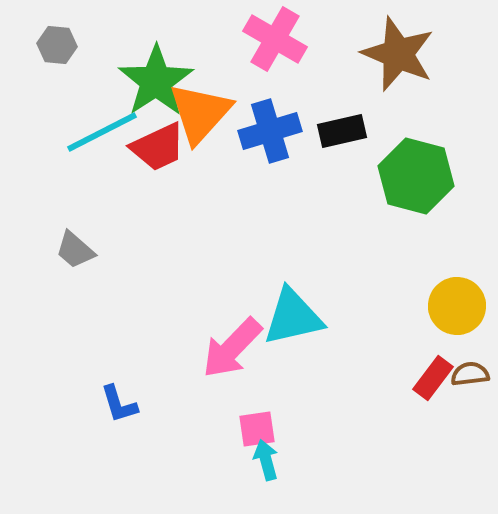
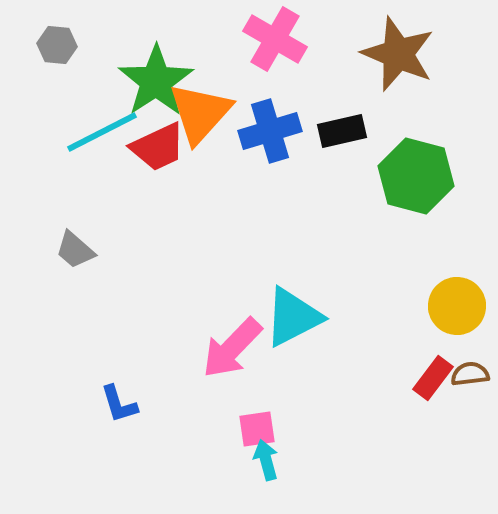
cyan triangle: rotated 14 degrees counterclockwise
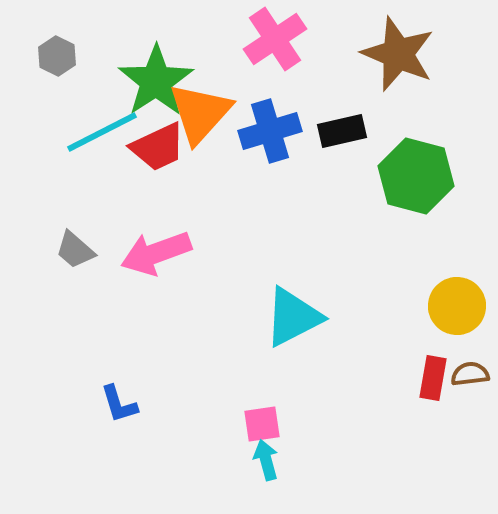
pink cross: rotated 26 degrees clockwise
gray hexagon: moved 11 px down; rotated 21 degrees clockwise
pink arrow: moved 76 px left, 95 px up; rotated 26 degrees clockwise
red rectangle: rotated 27 degrees counterclockwise
pink square: moved 5 px right, 5 px up
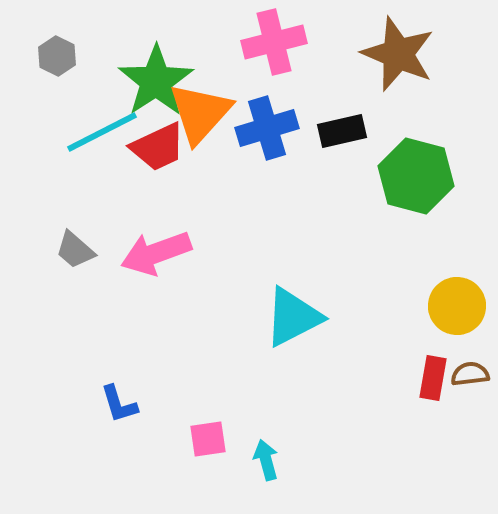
pink cross: moved 1 px left, 3 px down; rotated 20 degrees clockwise
blue cross: moved 3 px left, 3 px up
pink square: moved 54 px left, 15 px down
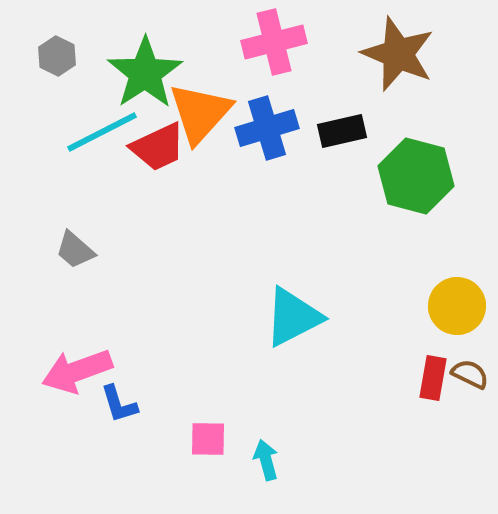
green star: moved 11 px left, 8 px up
pink arrow: moved 79 px left, 118 px down
brown semicircle: rotated 33 degrees clockwise
pink square: rotated 9 degrees clockwise
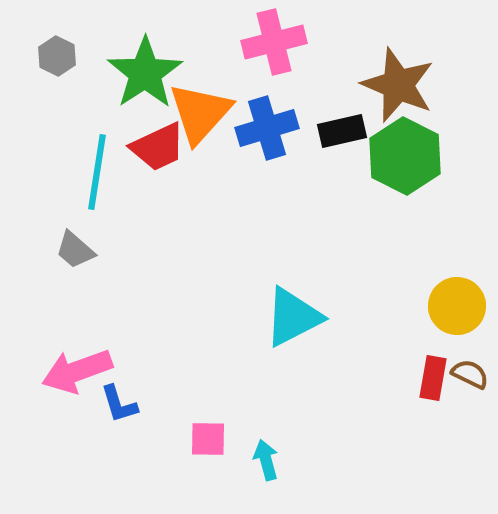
brown star: moved 31 px down
cyan line: moved 5 px left, 40 px down; rotated 54 degrees counterclockwise
green hexagon: moved 11 px left, 20 px up; rotated 12 degrees clockwise
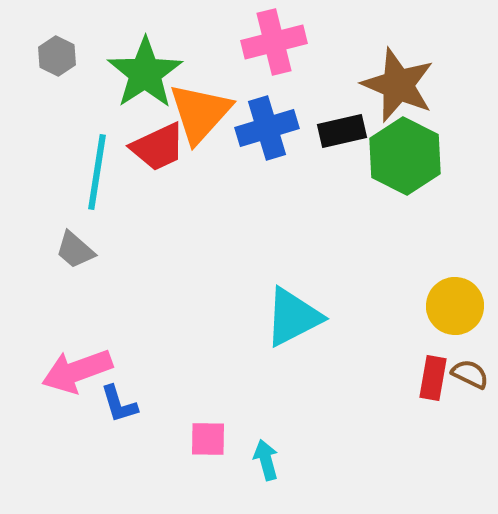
yellow circle: moved 2 px left
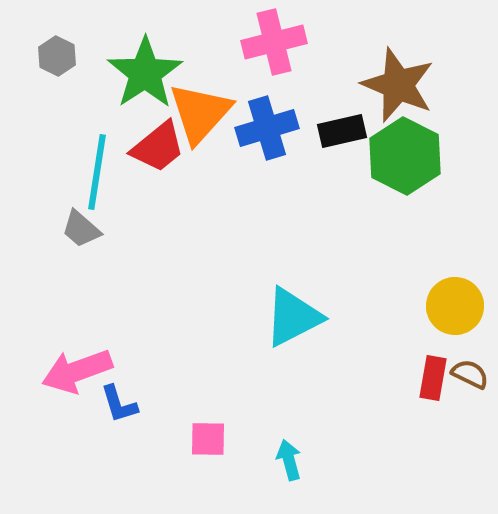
red trapezoid: rotated 14 degrees counterclockwise
gray trapezoid: moved 6 px right, 21 px up
cyan arrow: moved 23 px right
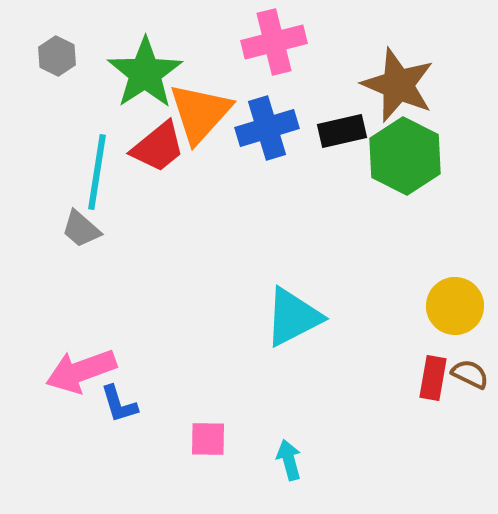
pink arrow: moved 4 px right
